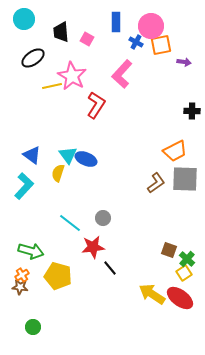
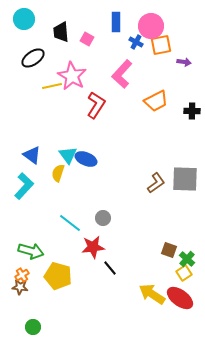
orange trapezoid: moved 19 px left, 50 px up
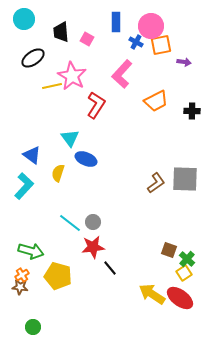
cyan triangle: moved 2 px right, 17 px up
gray circle: moved 10 px left, 4 px down
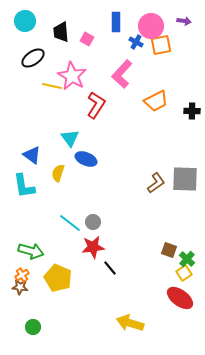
cyan circle: moved 1 px right, 2 px down
purple arrow: moved 41 px up
yellow line: rotated 24 degrees clockwise
cyan L-shape: rotated 128 degrees clockwise
yellow pentagon: moved 2 px down; rotated 8 degrees clockwise
yellow arrow: moved 22 px left, 29 px down; rotated 16 degrees counterclockwise
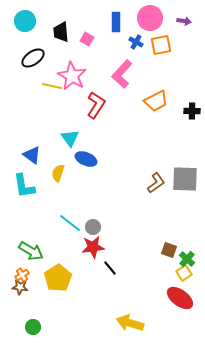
pink circle: moved 1 px left, 8 px up
gray circle: moved 5 px down
green arrow: rotated 15 degrees clockwise
yellow pentagon: rotated 16 degrees clockwise
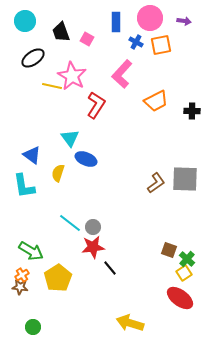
black trapezoid: rotated 15 degrees counterclockwise
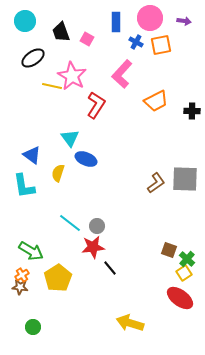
gray circle: moved 4 px right, 1 px up
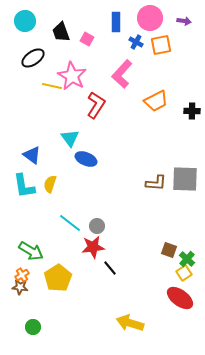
yellow semicircle: moved 8 px left, 11 px down
brown L-shape: rotated 40 degrees clockwise
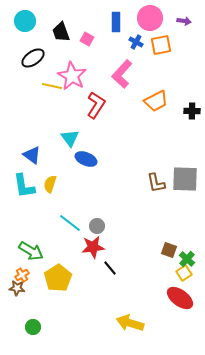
brown L-shape: rotated 75 degrees clockwise
brown star: moved 3 px left, 1 px down
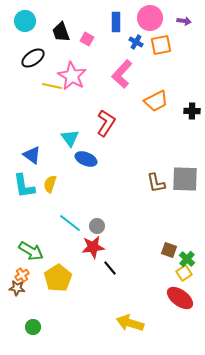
red L-shape: moved 10 px right, 18 px down
